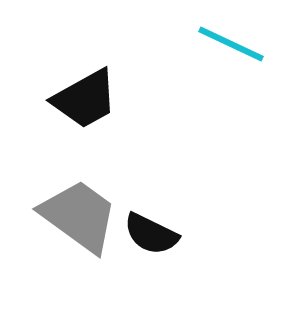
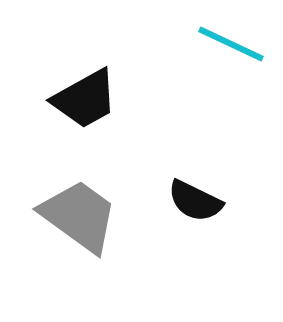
black semicircle: moved 44 px right, 33 px up
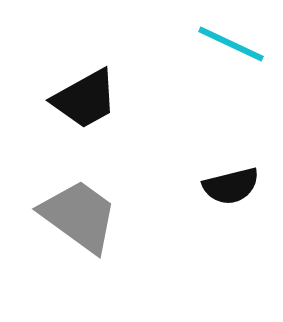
black semicircle: moved 36 px right, 15 px up; rotated 40 degrees counterclockwise
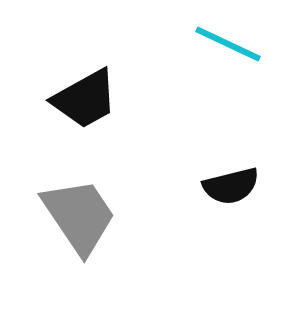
cyan line: moved 3 px left
gray trapezoid: rotated 20 degrees clockwise
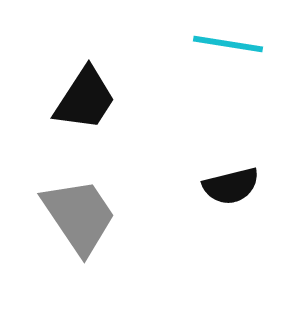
cyan line: rotated 16 degrees counterclockwise
black trapezoid: rotated 28 degrees counterclockwise
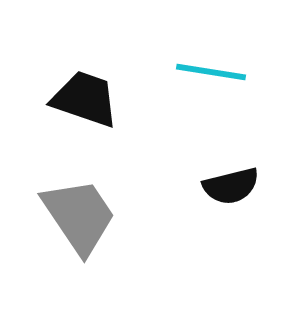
cyan line: moved 17 px left, 28 px down
black trapezoid: rotated 104 degrees counterclockwise
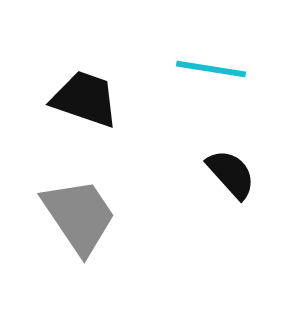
cyan line: moved 3 px up
black semicircle: moved 12 px up; rotated 118 degrees counterclockwise
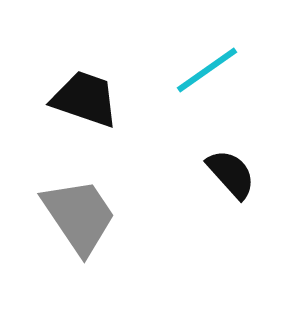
cyan line: moved 4 px left, 1 px down; rotated 44 degrees counterclockwise
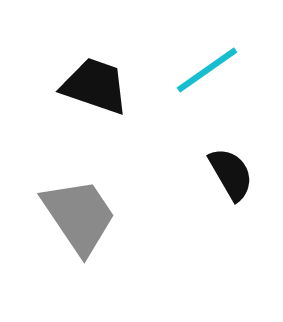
black trapezoid: moved 10 px right, 13 px up
black semicircle: rotated 12 degrees clockwise
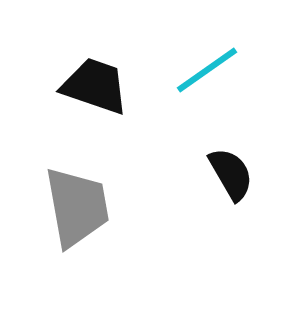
gray trapezoid: moved 2 px left, 9 px up; rotated 24 degrees clockwise
